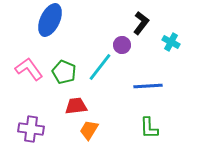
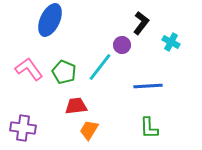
purple cross: moved 8 px left, 1 px up
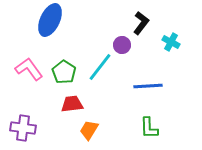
green pentagon: rotated 10 degrees clockwise
red trapezoid: moved 4 px left, 2 px up
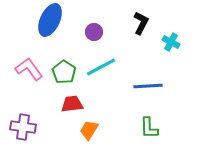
black L-shape: rotated 10 degrees counterclockwise
purple circle: moved 28 px left, 13 px up
cyan line: moved 1 px right; rotated 24 degrees clockwise
purple cross: moved 1 px up
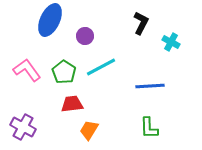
purple circle: moved 9 px left, 4 px down
pink L-shape: moved 2 px left, 1 px down
blue line: moved 2 px right
purple cross: rotated 20 degrees clockwise
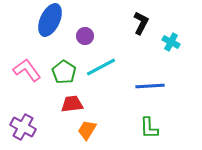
orange trapezoid: moved 2 px left
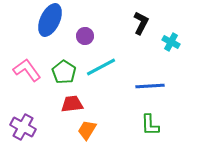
green L-shape: moved 1 px right, 3 px up
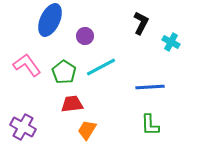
pink L-shape: moved 5 px up
blue line: moved 1 px down
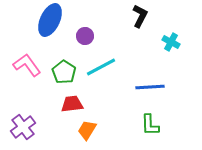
black L-shape: moved 1 px left, 7 px up
purple cross: rotated 25 degrees clockwise
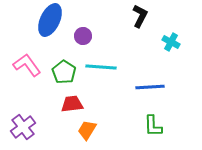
purple circle: moved 2 px left
cyan line: rotated 32 degrees clockwise
green L-shape: moved 3 px right, 1 px down
